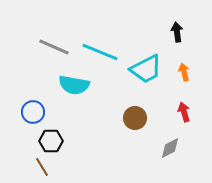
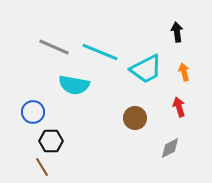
red arrow: moved 5 px left, 5 px up
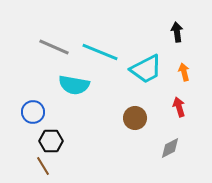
brown line: moved 1 px right, 1 px up
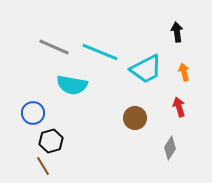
cyan semicircle: moved 2 px left
blue circle: moved 1 px down
black hexagon: rotated 15 degrees counterclockwise
gray diamond: rotated 30 degrees counterclockwise
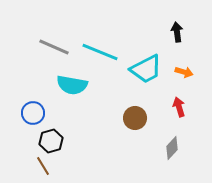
orange arrow: rotated 120 degrees clockwise
gray diamond: moved 2 px right; rotated 10 degrees clockwise
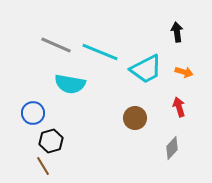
gray line: moved 2 px right, 2 px up
cyan semicircle: moved 2 px left, 1 px up
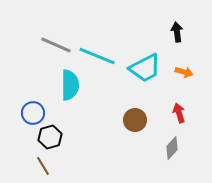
cyan line: moved 3 px left, 4 px down
cyan trapezoid: moved 1 px left, 1 px up
cyan semicircle: moved 1 px down; rotated 100 degrees counterclockwise
red arrow: moved 6 px down
brown circle: moved 2 px down
black hexagon: moved 1 px left, 4 px up
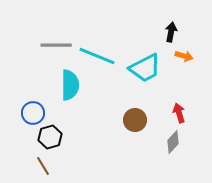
black arrow: moved 6 px left; rotated 18 degrees clockwise
gray line: rotated 24 degrees counterclockwise
orange arrow: moved 16 px up
gray diamond: moved 1 px right, 6 px up
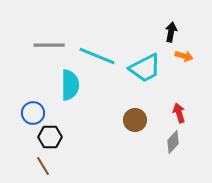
gray line: moved 7 px left
black hexagon: rotated 15 degrees clockwise
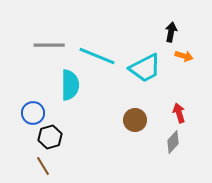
black hexagon: rotated 15 degrees counterclockwise
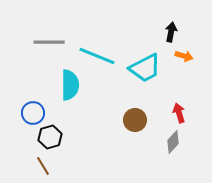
gray line: moved 3 px up
